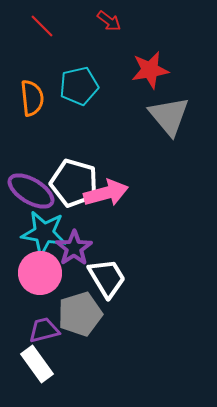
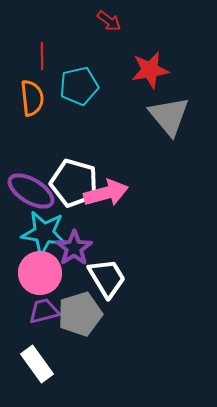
red line: moved 30 px down; rotated 44 degrees clockwise
purple trapezoid: moved 19 px up
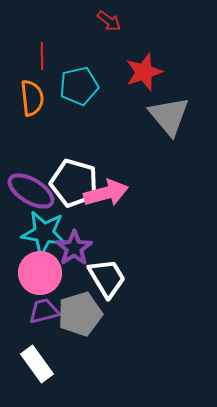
red star: moved 6 px left, 2 px down; rotated 9 degrees counterclockwise
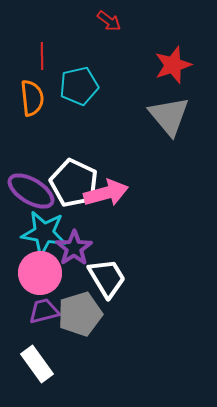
red star: moved 29 px right, 7 px up
white pentagon: rotated 9 degrees clockwise
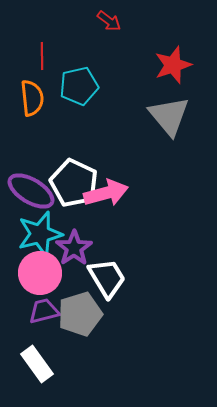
cyan star: moved 4 px left, 1 px down; rotated 24 degrees counterclockwise
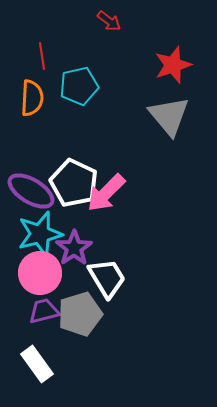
red line: rotated 8 degrees counterclockwise
orange semicircle: rotated 9 degrees clockwise
pink arrow: rotated 150 degrees clockwise
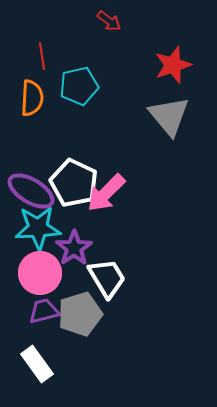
cyan star: moved 2 px left, 6 px up; rotated 12 degrees clockwise
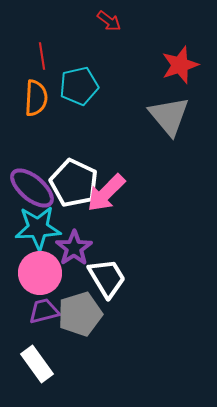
red star: moved 7 px right
orange semicircle: moved 4 px right
purple ellipse: moved 1 px right, 3 px up; rotated 9 degrees clockwise
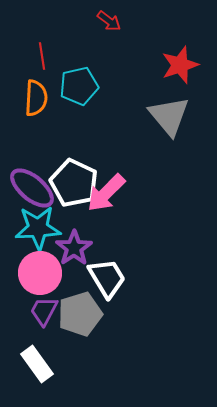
purple trapezoid: rotated 48 degrees counterclockwise
